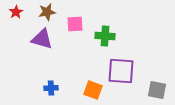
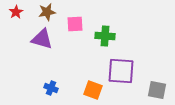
blue cross: rotated 24 degrees clockwise
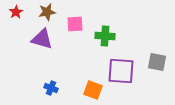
gray square: moved 28 px up
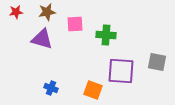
red star: rotated 24 degrees clockwise
green cross: moved 1 px right, 1 px up
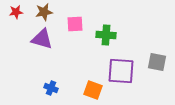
brown star: moved 3 px left
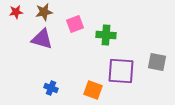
pink square: rotated 18 degrees counterclockwise
